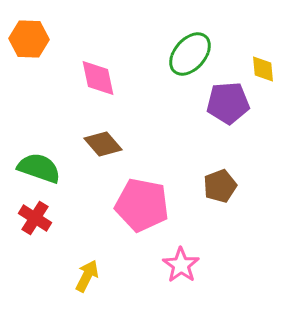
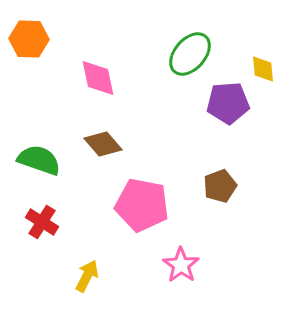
green semicircle: moved 8 px up
red cross: moved 7 px right, 4 px down
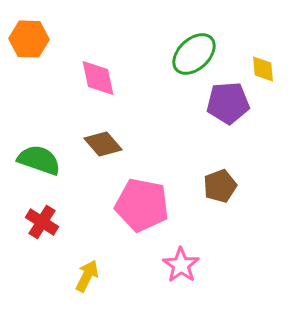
green ellipse: moved 4 px right; rotated 6 degrees clockwise
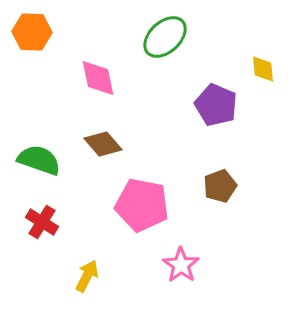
orange hexagon: moved 3 px right, 7 px up
green ellipse: moved 29 px left, 17 px up
purple pentagon: moved 12 px left, 2 px down; rotated 27 degrees clockwise
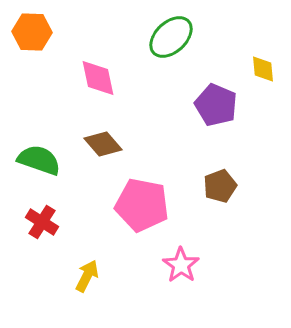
green ellipse: moved 6 px right
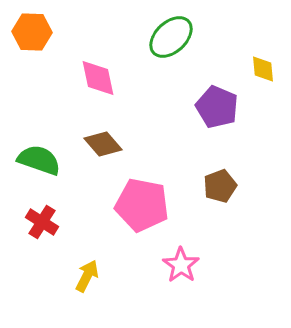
purple pentagon: moved 1 px right, 2 px down
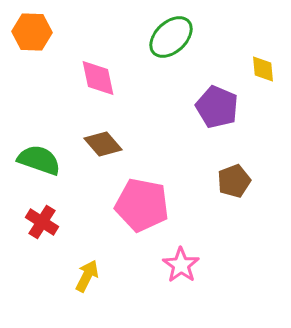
brown pentagon: moved 14 px right, 5 px up
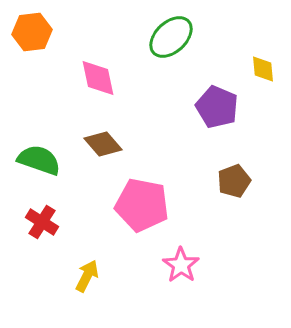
orange hexagon: rotated 9 degrees counterclockwise
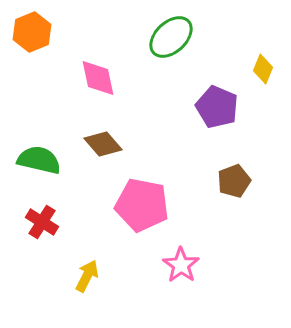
orange hexagon: rotated 15 degrees counterclockwise
yellow diamond: rotated 28 degrees clockwise
green semicircle: rotated 6 degrees counterclockwise
